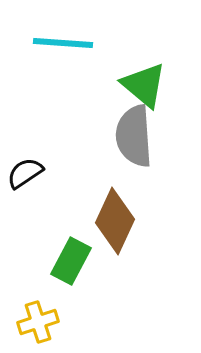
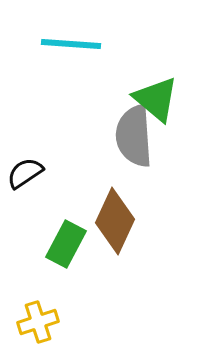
cyan line: moved 8 px right, 1 px down
green triangle: moved 12 px right, 14 px down
green rectangle: moved 5 px left, 17 px up
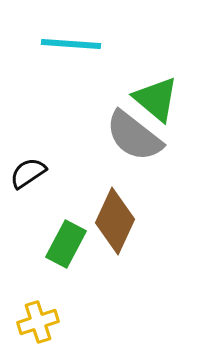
gray semicircle: rotated 48 degrees counterclockwise
black semicircle: moved 3 px right
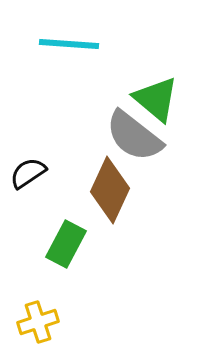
cyan line: moved 2 px left
brown diamond: moved 5 px left, 31 px up
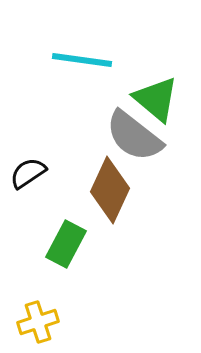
cyan line: moved 13 px right, 16 px down; rotated 4 degrees clockwise
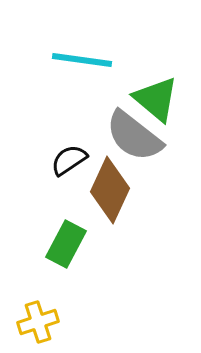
black semicircle: moved 41 px right, 13 px up
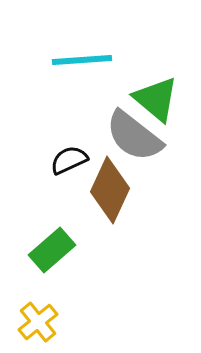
cyan line: rotated 12 degrees counterclockwise
black semicircle: rotated 9 degrees clockwise
green rectangle: moved 14 px left, 6 px down; rotated 21 degrees clockwise
yellow cross: rotated 21 degrees counterclockwise
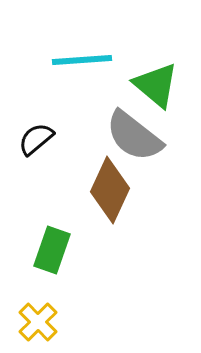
green triangle: moved 14 px up
black semicircle: moved 33 px left, 21 px up; rotated 15 degrees counterclockwise
green rectangle: rotated 30 degrees counterclockwise
yellow cross: rotated 6 degrees counterclockwise
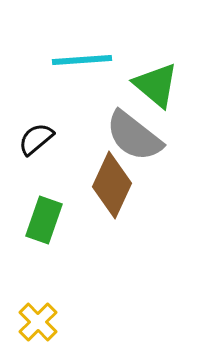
brown diamond: moved 2 px right, 5 px up
green rectangle: moved 8 px left, 30 px up
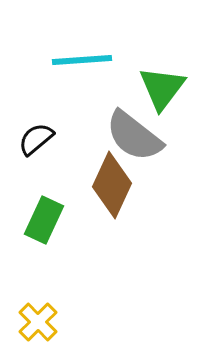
green triangle: moved 6 px right, 3 px down; rotated 27 degrees clockwise
green rectangle: rotated 6 degrees clockwise
